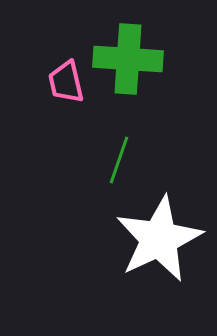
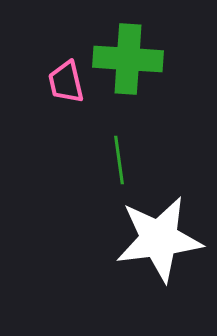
green line: rotated 27 degrees counterclockwise
white star: rotated 18 degrees clockwise
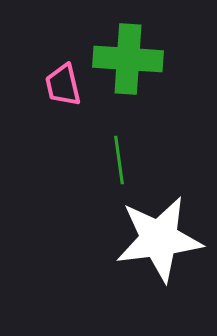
pink trapezoid: moved 3 px left, 3 px down
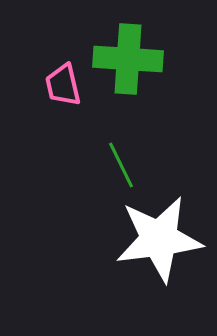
green line: moved 2 px right, 5 px down; rotated 18 degrees counterclockwise
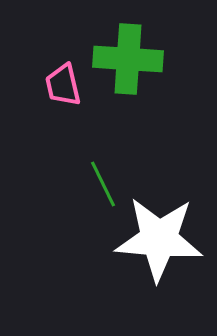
green line: moved 18 px left, 19 px down
white star: rotated 12 degrees clockwise
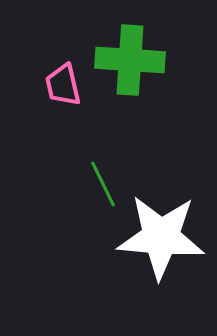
green cross: moved 2 px right, 1 px down
white star: moved 2 px right, 2 px up
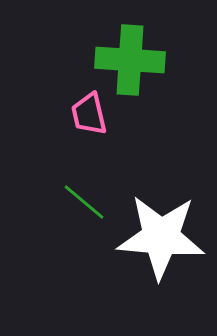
pink trapezoid: moved 26 px right, 29 px down
green line: moved 19 px left, 18 px down; rotated 24 degrees counterclockwise
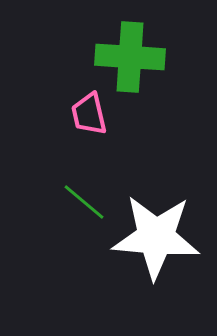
green cross: moved 3 px up
white star: moved 5 px left
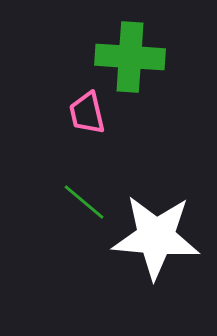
pink trapezoid: moved 2 px left, 1 px up
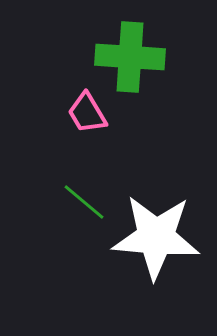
pink trapezoid: rotated 18 degrees counterclockwise
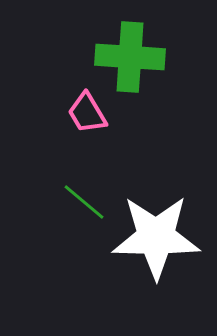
white star: rotated 4 degrees counterclockwise
